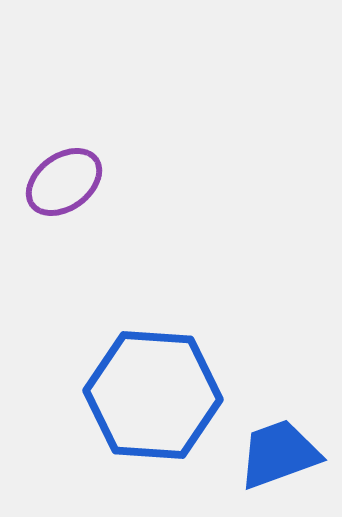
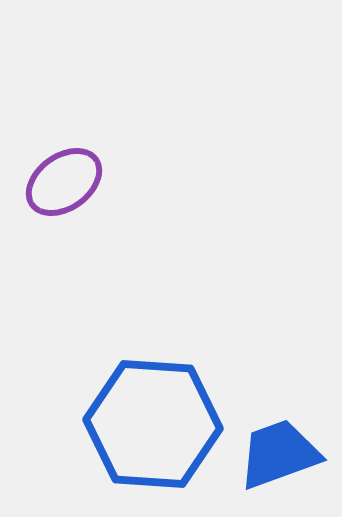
blue hexagon: moved 29 px down
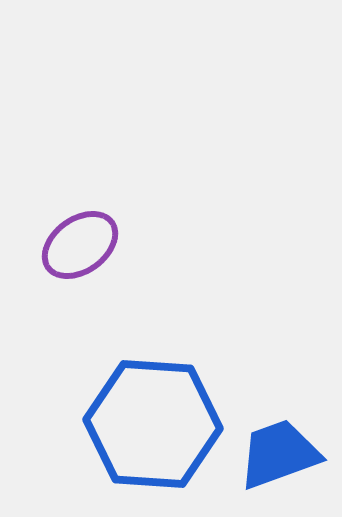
purple ellipse: moved 16 px right, 63 px down
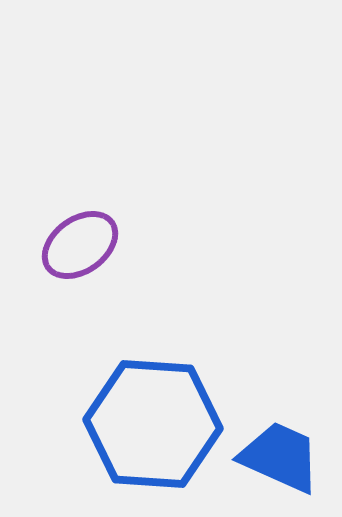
blue trapezoid: moved 1 px right, 3 px down; rotated 44 degrees clockwise
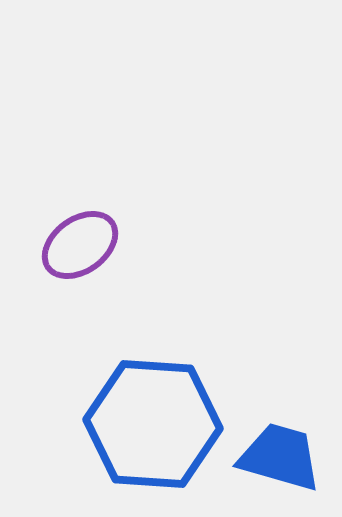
blue trapezoid: rotated 8 degrees counterclockwise
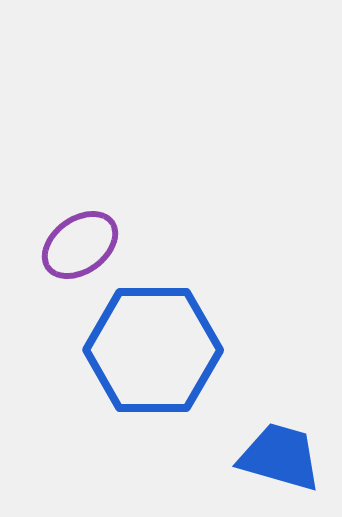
blue hexagon: moved 74 px up; rotated 4 degrees counterclockwise
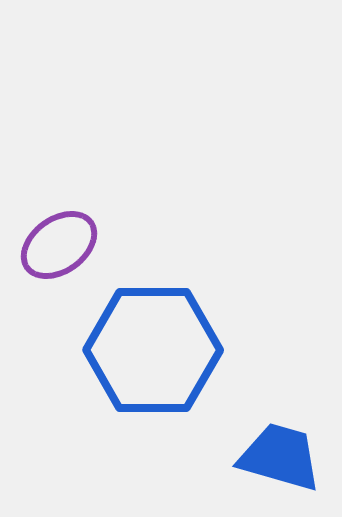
purple ellipse: moved 21 px left
